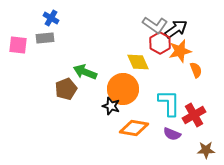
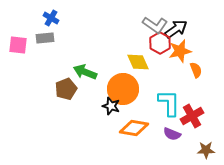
red cross: moved 2 px left, 1 px down
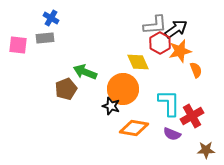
gray L-shape: rotated 40 degrees counterclockwise
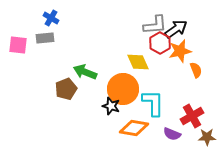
cyan L-shape: moved 16 px left
brown star: moved 1 px right, 13 px up
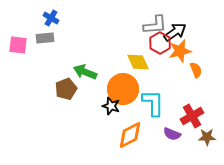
black arrow: moved 1 px left, 3 px down
orange diamond: moved 4 px left, 7 px down; rotated 36 degrees counterclockwise
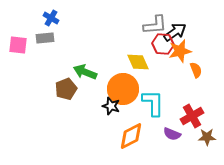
red hexagon: moved 3 px right, 1 px down; rotated 25 degrees counterclockwise
orange diamond: moved 1 px right, 1 px down
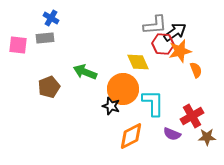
brown pentagon: moved 17 px left, 2 px up
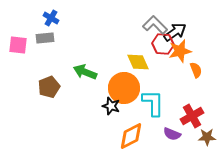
gray L-shape: rotated 130 degrees counterclockwise
orange circle: moved 1 px right, 1 px up
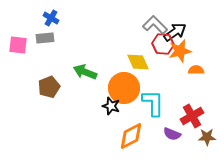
orange semicircle: rotated 70 degrees counterclockwise
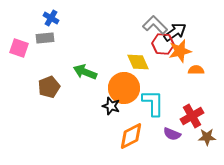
pink square: moved 1 px right, 3 px down; rotated 12 degrees clockwise
